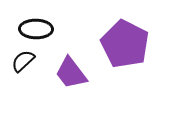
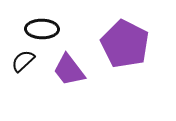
black ellipse: moved 6 px right
purple trapezoid: moved 2 px left, 3 px up
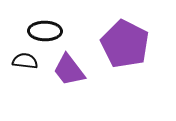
black ellipse: moved 3 px right, 2 px down
black semicircle: moved 2 px right; rotated 50 degrees clockwise
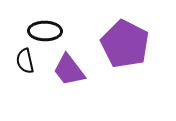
black semicircle: rotated 110 degrees counterclockwise
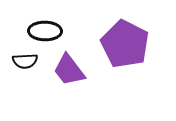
black semicircle: rotated 80 degrees counterclockwise
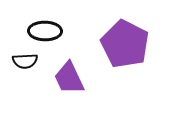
purple trapezoid: moved 8 px down; rotated 12 degrees clockwise
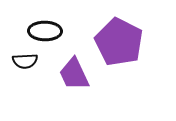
purple pentagon: moved 6 px left, 2 px up
purple trapezoid: moved 5 px right, 4 px up
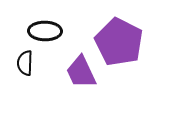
black semicircle: moved 2 px down; rotated 95 degrees clockwise
purple trapezoid: moved 7 px right, 2 px up
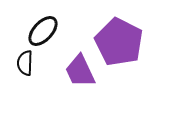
black ellipse: moved 2 px left; rotated 48 degrees counterclockwise
purple trapezoid: moved 1 px left, 1 px up
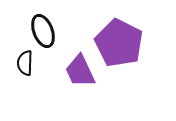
black ellipse: rotated 64 degrees counterclockwise
purple pentagon: moved 1 px down
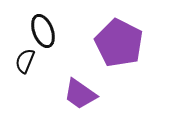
black semicircle: moved 2 px up; rotated 20 degrees clockwise
purple trapezoid: moved 23 px down; rotated 30 degrees counterclockwise
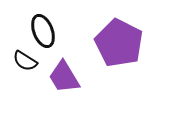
black semicircle: rotated 80 degrees counterclockwise
purple trapezoid: moved 16 px left, 17 px up; rotated 24 degrees clockwise
